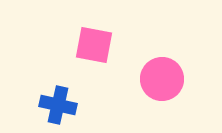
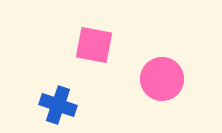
blue cross: rotated 6 degrees clockwise
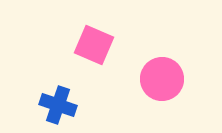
pink square: rotated 12 degrees clockwise
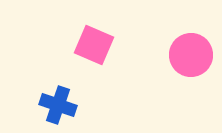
pink circle: moved 29 px right, 24 px up
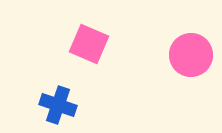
pink square: moved 5 px left, 1 px up
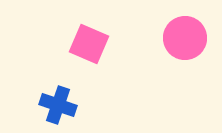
pink circle: moved 6 px left, 17 px up
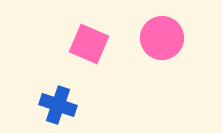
pink circle: moved 23 px left
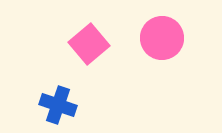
pink square: rotated 27 degrees clockwise
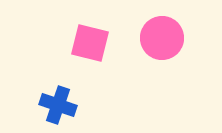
pink square: moved 1 px right, 1 px up; rotated 36 degrees counterclockwise
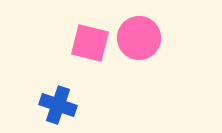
pink circle: moved 23 px left
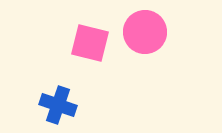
pink circle: moved 6 px right, 6 px up
